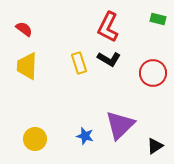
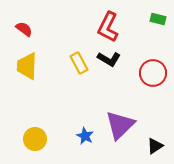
yellow rectangle: rotated 10 degrees counterclockwise
blue star: rotated 12 degrees clockwise
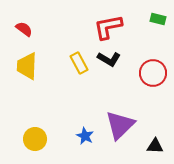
red L-shape: rotated 52 degrees clockwise
black triangle: rotated 36 degrees clockwise
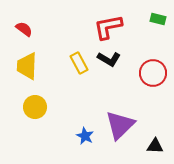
yellow circle: moved 32 px up
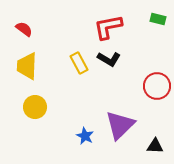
red circle: moved 4 px right, 13 px down
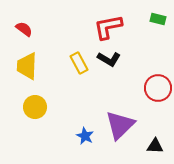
red circle: moved 1 px right, 2 px down
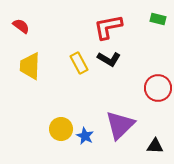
red semicircle: moved 3 px left, 3 px up
yellow trapezoid: moved 3 px right
yellow circle: moved 26 px right, 22 px down
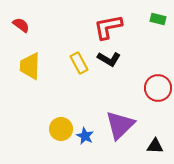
red semicircle: moved 1 px up
